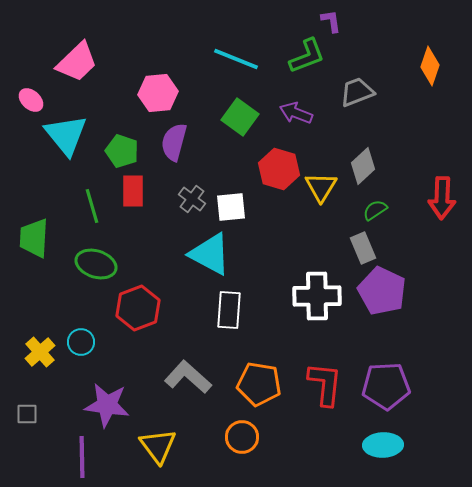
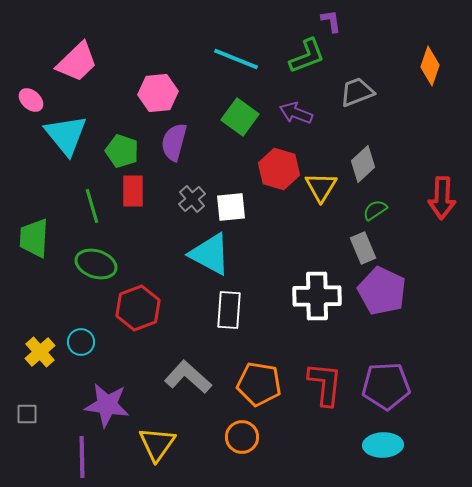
gray diamond at (363, 166): moved 2 px up
gray cross at (192, 199): rotated 12 degrees clockwise
yellow triangle at (158, 446): moved 1 px left, 2 px up; rotated 12 degrees clockwise
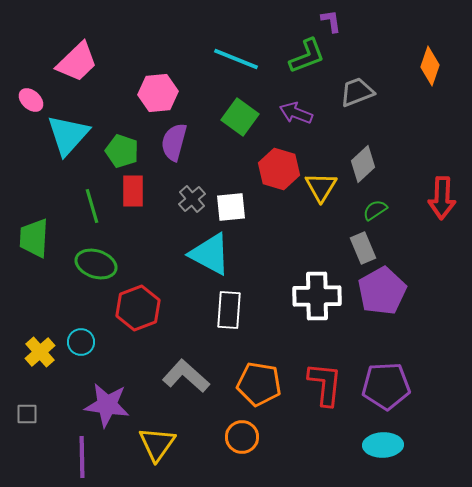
cyan triangle at (66, 135): moved 2 px right; rotated 21 degrees clockwise
purple pentagon at (382, 291): rotated 18 degrees clockwise
gray L-shape at (188, 377): moved 2 px left, 1 px up
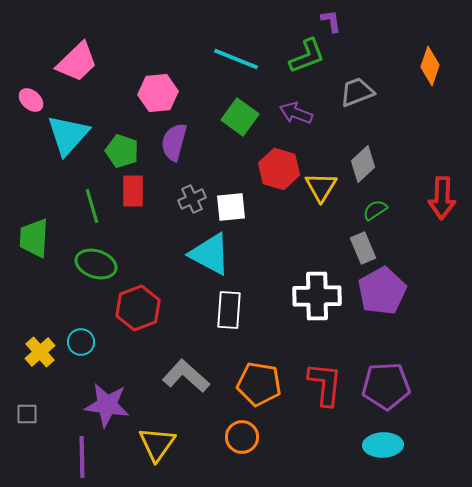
gray cross at (192, 199): rotated 16 degrees clockwise
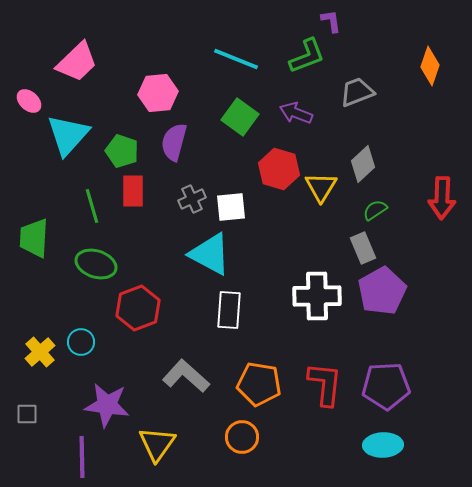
pink ellipse at (31, 100): moved 2 px left, 1 px down
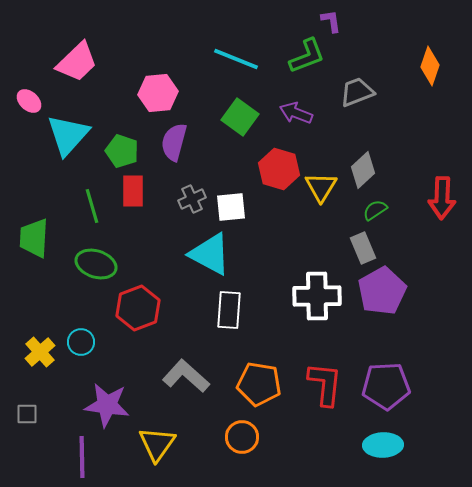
gray diamond at (363, 164): moved 6 px down
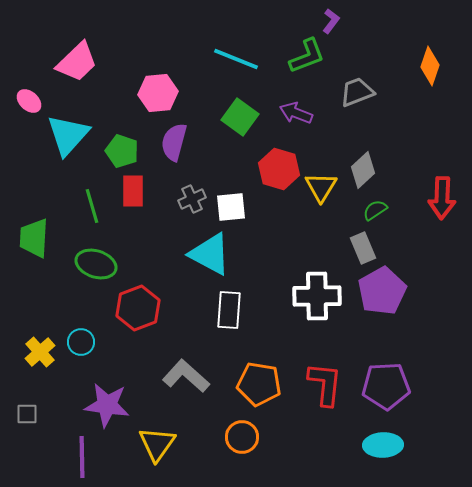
purple L-shape at (331, 21): rotated 45 degrees clockwise
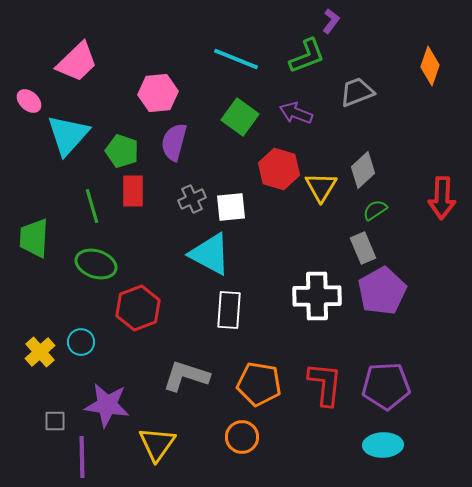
gray L-shape at (186, 376): rotated 24 degrees counterclockwise
gray square at (27, 414): moved 28 px right, 7 px down
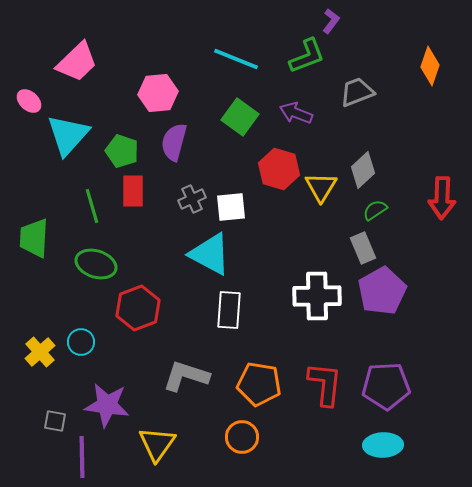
gray square at (55, 421): rotated 10 degrees clockwise
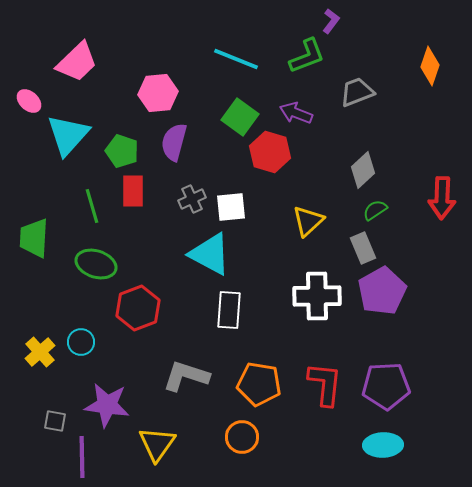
red hexagon at (279, 169): moved 9 px left, 17 px up
yellow triangle at (321, 187): moved 13 px left, 34 px down; rotated 16 degrees clockwise
